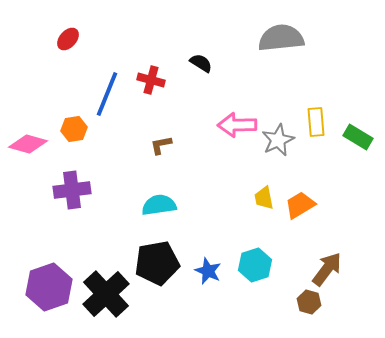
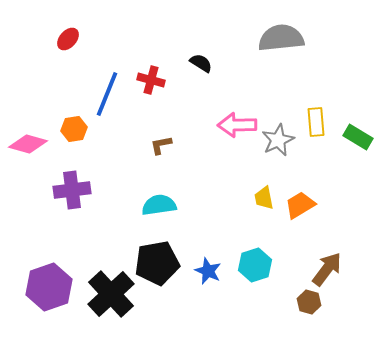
black cross: moved 5 px right
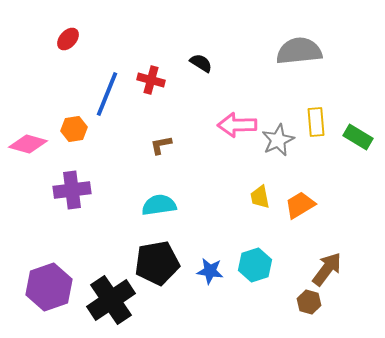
gray semicircle: moved 18 px right, 13 px down
yellow trapezoid: moved 4 px left, 1 px up
blue star: moved 2 px right; rotated 16 degrees counterclockwise
black cross: moved 6 px down; rotated 9 degrees clockwise
